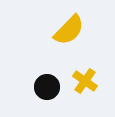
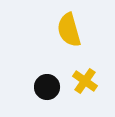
yellow semicircle: rotated 120 degrees clockwise
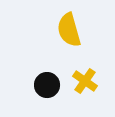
black circle: moved 2 px up
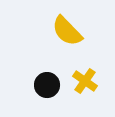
yellow semicircle: moved 2 px left, 1 px down; rotated 28 degrees counterclockwise
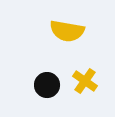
yellow semicircle: rotated 36 degrees counterclockwise
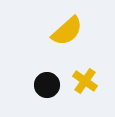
yellow semicircle: rotated 52 degrees counterclockwise
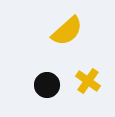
yellow cross: moved 3 px right
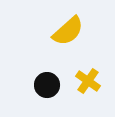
yellow semicircle: moved 1 px right
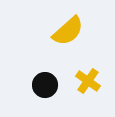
black circle: moved 2 px left
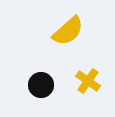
black circle: moved 4 px left
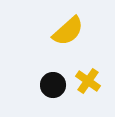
black circle: moved 12 px right
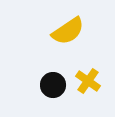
yellow semicircle: rotated 8 degrees clockwise
